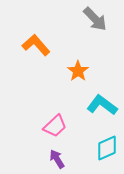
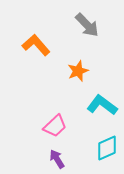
gray arrow: moved 8 px left, 6 px down
orange star: rotated 15 degrees clockwise
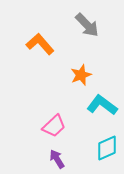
orange L-shape: moved 4 px right, 1 px up
orange star: moved 3 px right, 4 px down
pink trapezoid: moved 1 px left
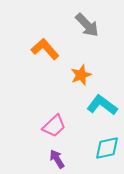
orange L-shape: moved 5 px right, 5 px down
cyan diamond: rotated 12 degrees clockwise
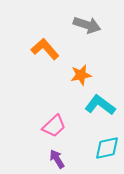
gray arrow: rotated 28 degrees counterclockwise
orange star: rotated 10 degrees clockwise
cyan L-shape: moved 2 px left
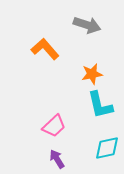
orange star: moved 11 px right, 1 px up
cyan L-shape: rotated 140 degrees counterclockwise
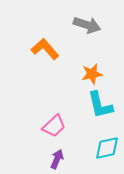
purple arrow: rotated 54 degrees clockwise
